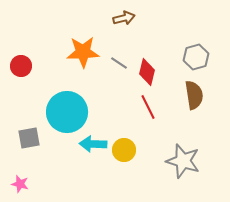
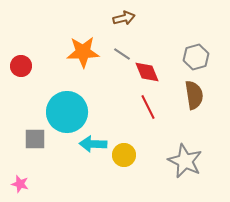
gray line: moved 3 px right, 9 px up
red diamond: rotated 36 degrees counterclockwise
gray square: moved 6 px right, 1 px down; rotated 10 degrees clockwise
yellow circle: moved 5 px down
gray star: moved 2 px right; rotated 8 degrees clockwise
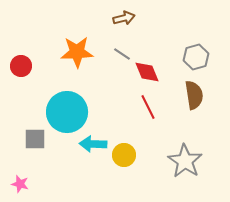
orange star: moved 6 px left
gray star: rotated 8 degrees clockwise
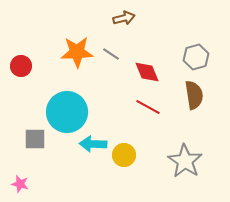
gray line: moved 11 px left
red line: rotated 35 degrees counterclockwise
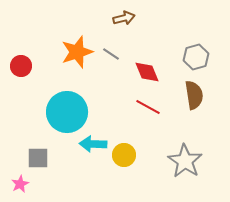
orange star: rotated 16 degrees counterclockwise
gray square: moved 3 px right, 19 px down
pink star: rotated 30 degrees clockwise
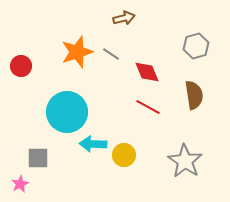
gray hexagon: moved 11 px up
